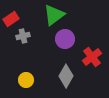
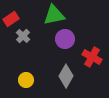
green triangle: rotated 25 degrees clockwise
gray cross: rotated 32 degrees counterclockwise
red cross: rotated 24 degrees counterclockwise
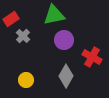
purple circle: moved 1 px left, 1 px down
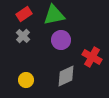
red rectangle: moved 13 px right, 5 px up
purple circle: moved 3 px left
gray diamond: rotated 35 degrees clockwise
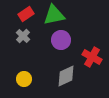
red rectangle: moved 2 px right
yellow circle: moved 2 px left, 1 px up
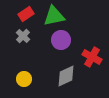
green triangle: moved 1 px down
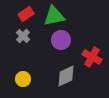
yellow circle: moved 1 px left
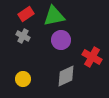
gray cross: rotated 16 degrees counterclockwise
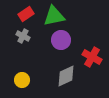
yellow circle: moved 1 px left, 1 px down
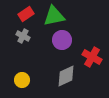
purple circle: moved 1 px right
